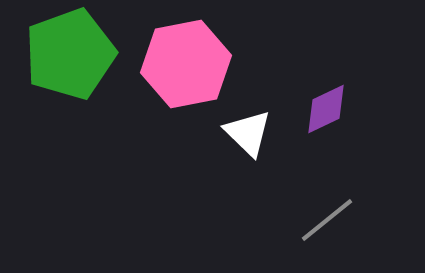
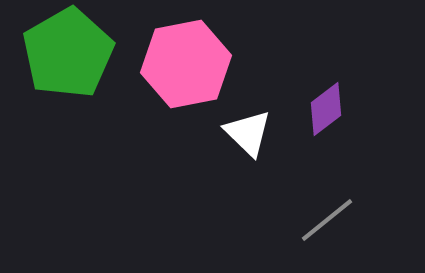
green pentagon: moved 2 px left, 1 px up; rotated 10 degrees counterclockwise
purple diamond: rotated 12 degrees counterclockwise
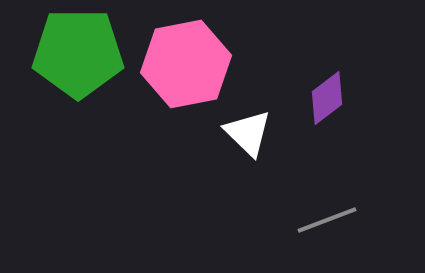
green pentagon: moved 10 px right; rotated 30 degrees clockwise
purple diamond: moved 1 px right, 11 px up
gray line: rotated 18 degrees clockwise
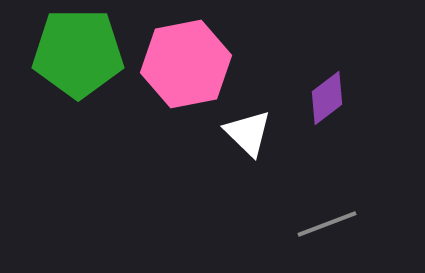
gray line: moved 4 px down
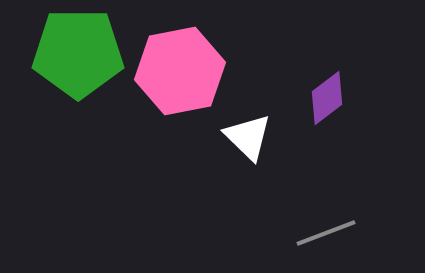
pink hexagon: moved 6 px left, 7 px down
white triangle: moved 4 px down
gray line: moved 1 px left, 9 px down
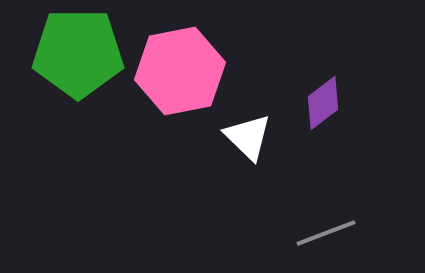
purple diamond: moved 4 px left, 5 px down
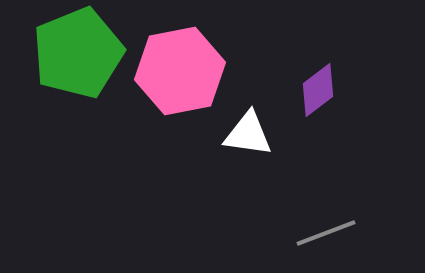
green pentagon: rotated 22 degrees counterclockwise
purple diamond: moved 5 px left, 13 px up
white triangle: moved 3 px up; rotated 36 degrees counterclockwise
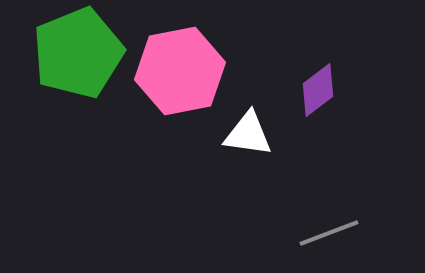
gray line: moved 3 px right
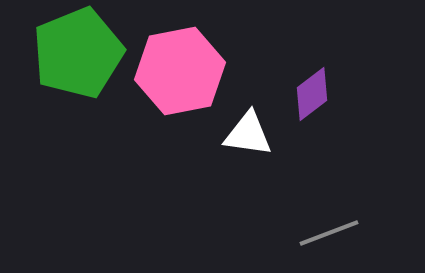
purple diamond: moved 6 px left, 4 px down
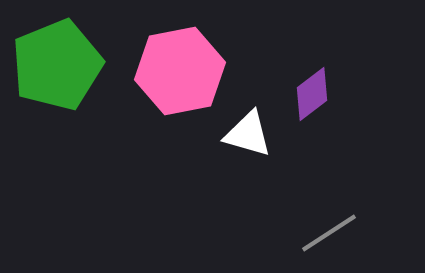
green pentagon: moved 21 px left, 12 px down
white triangle: rotated 8 degrees clockwise
gray line: rotated 12 degrees counterclockwise
